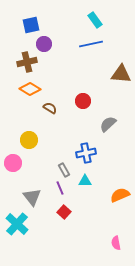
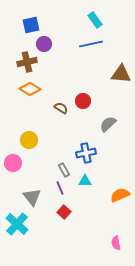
brown semicircle: moved 11 px right
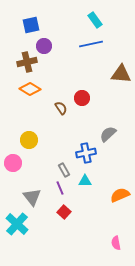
purple circle: moved 2 px down
red circle: moved 1 px left, 3 px up
brown semicircle: rotated 24 degrees clockwise
gray semicircle: moved 10 px down
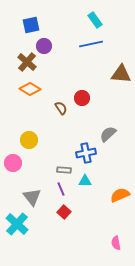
brown cross: rotated 36 degrees counterclockwise
gray rectangle: rotated 56 degrees counterclockwise
purple line: moved 1 px right, 1 px down
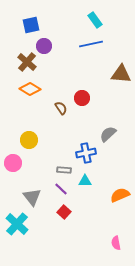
purple line: rotated 24 degrees counterclockwise
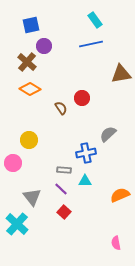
brown triangle: rotated 15 degrees counterclockwise
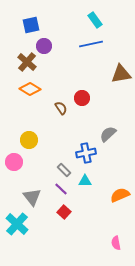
pink circle: moved 1 px right, 1 px up
gray rectangle: rotated 40 degrees clockwise
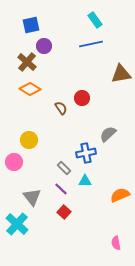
gray rectangle: moved 2 px up
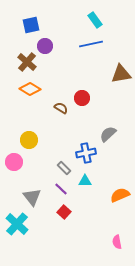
purple circle: moved 1 px right
brown semicircle: rotated 24 degrees counterclockwise
pink semicircle: moved 1 px right, 1 px up
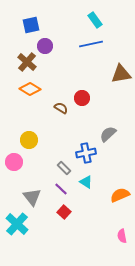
cyan triangle: moved 1 px right, 1 px down; rotated 32 degrees clockwise
pink semicircle: moved 5 px right, 6 px up
